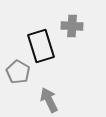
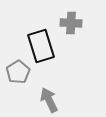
gray cross: moved 1 px left, 3 px up
gray pentagon: rotated 10 degrees clockwise
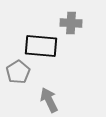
black rectangle: rotated 68 degrees counterclockwise
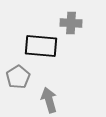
gray pentagon: moved 5 px down
gray arrow: rotated 10 degrees clockwise
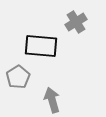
gray cross: moved 5 px right, 1 px up; rotated 35 degrees counterclockwise
gray arrow: moved 3 px right
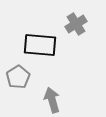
gray cross: moved 2 px down
black rectangle: moved 1 px left, 1 px up
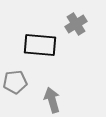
gray pentagon: moved 3 px left, 5 px down; rotated 25 degrees clockwise
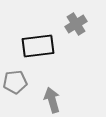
black rectangle: moved 2 px left, 1 px down; rotated 12 degrees counterclockwise
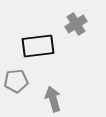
gray pentagon: moved 1 px right, 1 px up
gray arrow: moved 1 px right, 1 px up
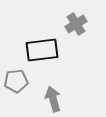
black rectangle: moved 4 px right, 4 px down
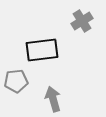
gray cross: moved 6 px right, 3 px up
